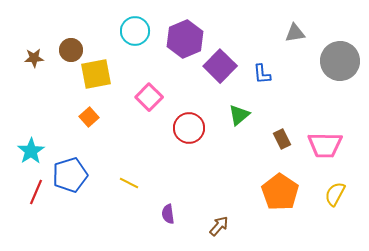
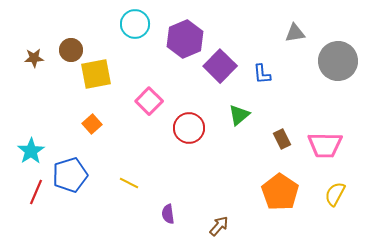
cyan circle: moved 7 px up
gray circle: moved 2 px left
pink square: moved 4 px down
orange square: moved 3 px right, 7 px down
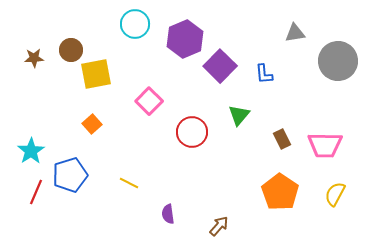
blue L-shape: moved 2 px right
green triangle: rotated 10 degrees counterclockwise
red circle: moved 3 px right, 4 px down
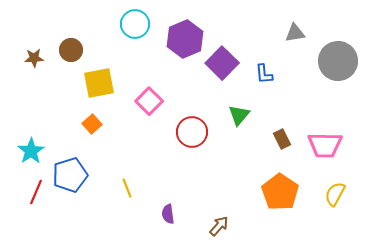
purple square: moved 2 px right, 3 px up
yellow square: moved 3 px right, 9 px down
yellow line: moved 2 px left, 5 px down; rotated 42 degrees clockwise
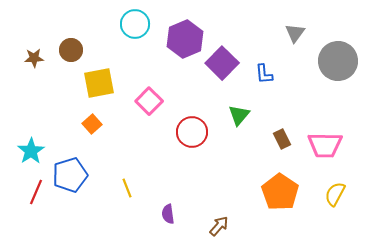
gray triangle: rotated 45 degrees counterclockwise
